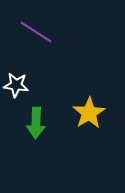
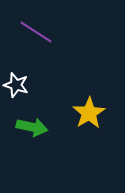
white star: rotated 10 degrees clockwise
green arrow: moved 4 px left, 4 px down; rotated 80 degrees counterclockwise
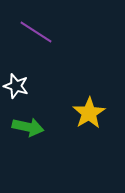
white star: moved 1 px down
green arrow: moved 4 px left
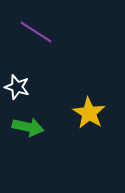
white star: moved 1 px right, 1 px down
yellow star: rotated 8 degrees counterclockwise
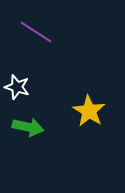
yellow star: moved 2 px up
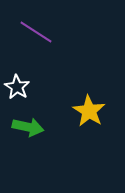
white star: rotated 15 degrees clockwise
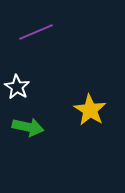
purple line: rotated 56 degrees counterclockwise
yellow star: moved 1 px right, 1 px up
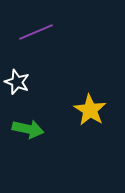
white star: moved 5 px up; rotated 10 degrees counterclockwise
green arrow: moved 2 px down
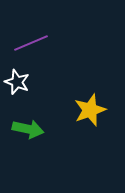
purple line: moved 5 px left, 11 px down
yellow star: rotated 20 degrees clockwise
